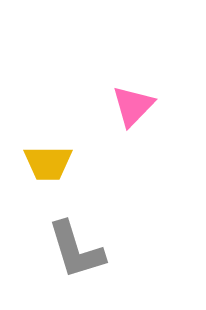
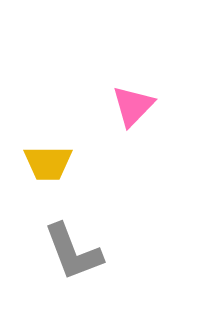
gray L-shape: moved 3 px left, 2 px down; rotated 4 degrees counterclockwise
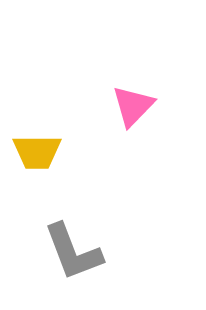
yellow trapezoid: moved 11 px left, 11 px up
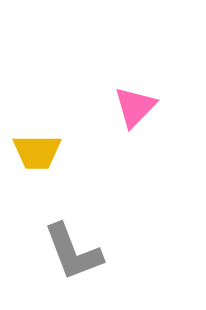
pink triangle: moved 2 px right, 1 px down
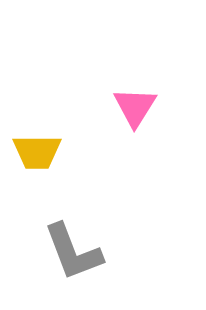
pink triangle: rotated 12 degrees counterclockwise
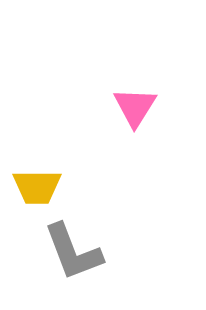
yellow trapezoid: moved 35 px down
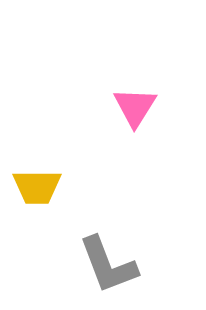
gray L-shape: moved 35 px right, 13 px down
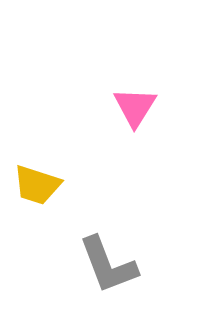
yellow trapezoid: moved 2 px up; rotated 18 degrees clockwise
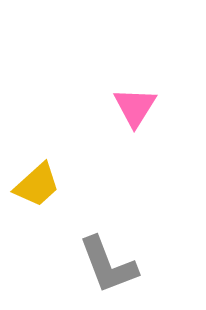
yellow trapezoid: rotated 60 degrees counterclockwise
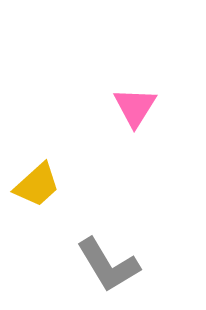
gray L-shape: rotated 10 degrees counterclockwise
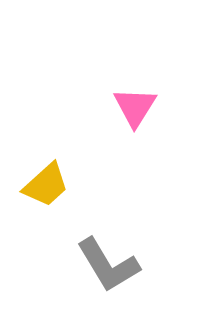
yellow trapezoid: moved 9 px right
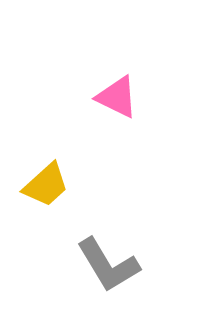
pink triangle: moved 18 px left, 10 px up; rotated 36 degrees counterclockwise
